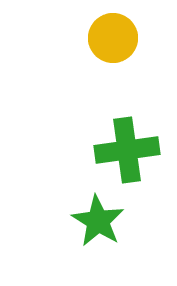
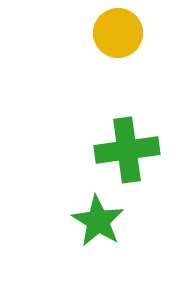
yellow circle: moved 5 px right, 5 px up
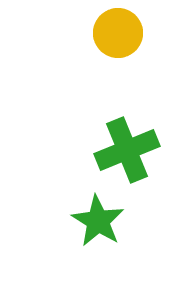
green cross: rotated 14 degrees counterclockwise
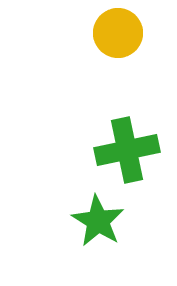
green cross: rotated 10 degrees clockwise
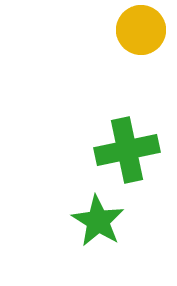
yellow circle: moved 23 px right, 3 px up
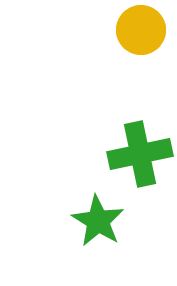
green cross: moved 13 px right, 4 px down
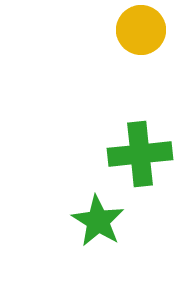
green cross: rotated 6 degrees clockwise
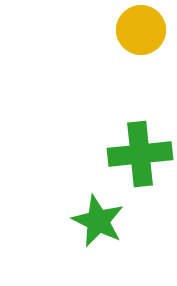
green star: rotated 6 degrees counterclockwise
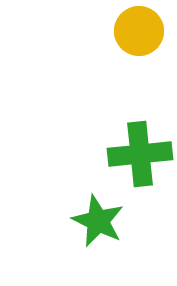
yellow circle: moved 2 px left, 1 px down
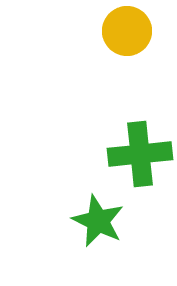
yellow circle: moved 12 px left
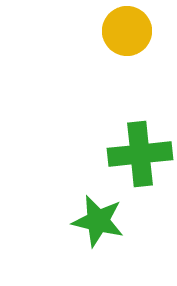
green star: rotated 12 degrees counterclockwise
